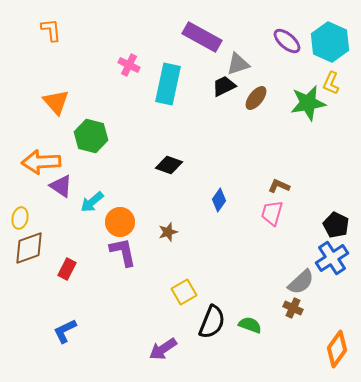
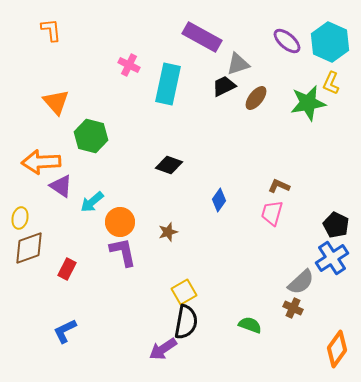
black semicircle: moved 26 px left; rotated 12 degrees counterclockwise
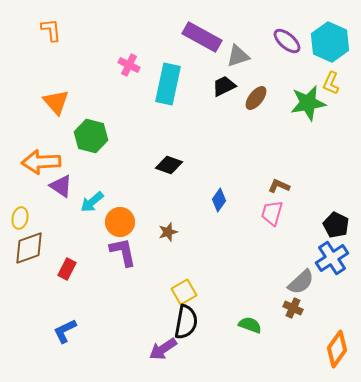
gray triangle: moved 8 px up
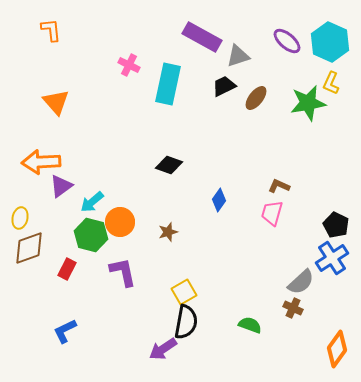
green hexagon: moved 99 px down
purple triangle: rotated 50 degrees clockwise
purple L-shape: moved 20 px down
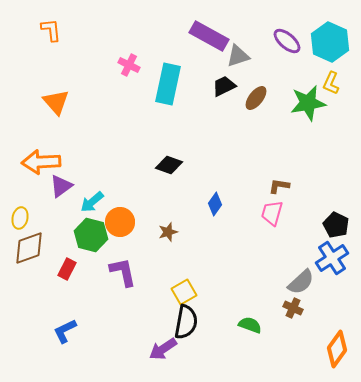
purple rectangle: moved 7 px right, 1 px up
brown L-shape: rotated 15 degrees counterclockwise
blue diamond: moved 4 px left, 4 px down
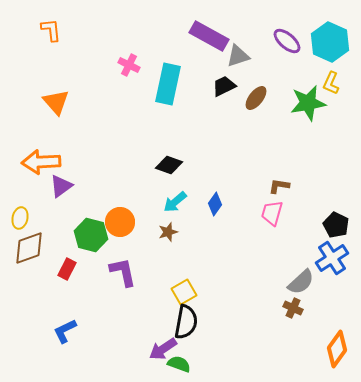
cyan arrow: moved 83 px right
green semicircle: moved 71 px left, 39 px down
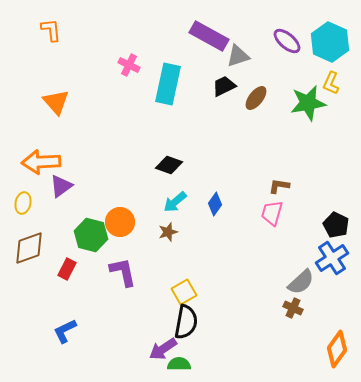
yellow ellipse: moved 3 px right, 15 px up
green semicircle: rotated 20 degrees counterclockwise
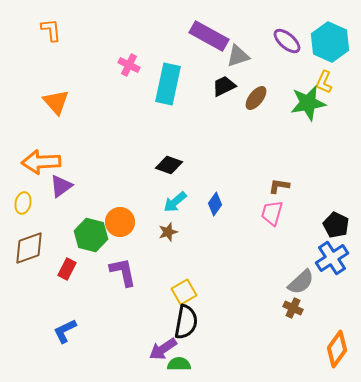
yellow L-shape: moved 7 px left, 1 px up
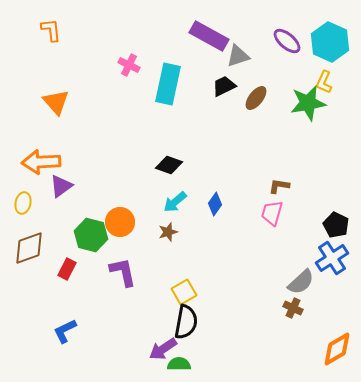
orange diamond: rotated 24 degrees clockwise
